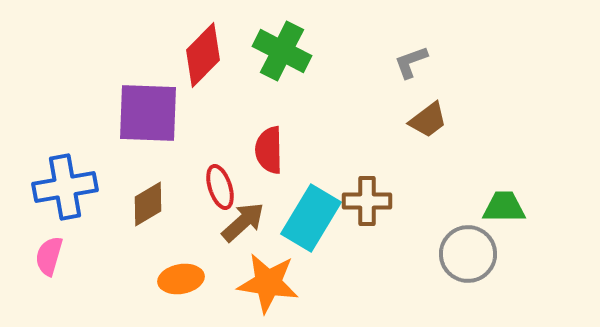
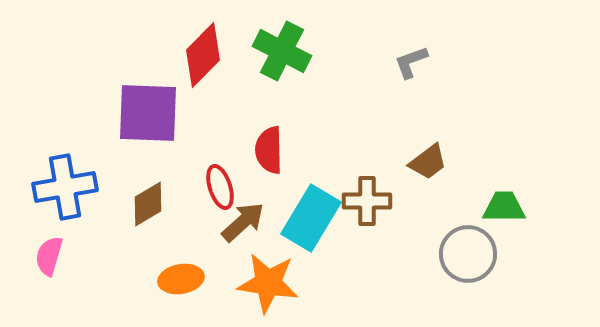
brown trapezoid: moved 42 px down
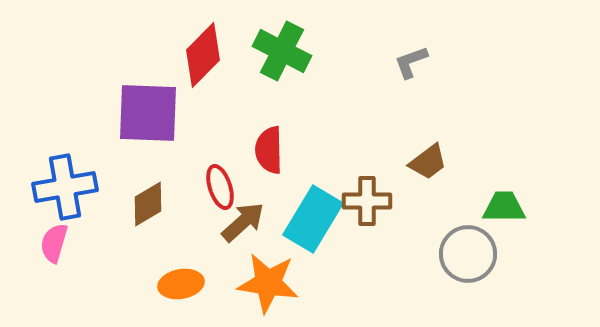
cyan rectangle: moved 2 px right, 1 px down
pink semicircle: moved 5 px right, 13 px up
orange ellipse: moved 5 px down
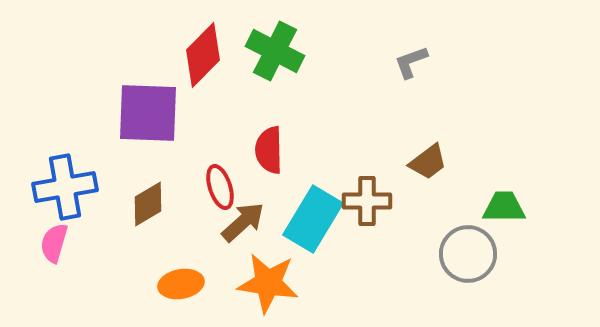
green cross: moved 7 px left
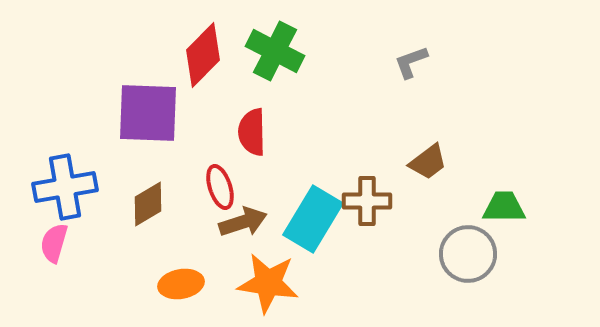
red semicircle: moved 17 px left, 18 px up
brown arrow: rotated 24 degrees clockwise
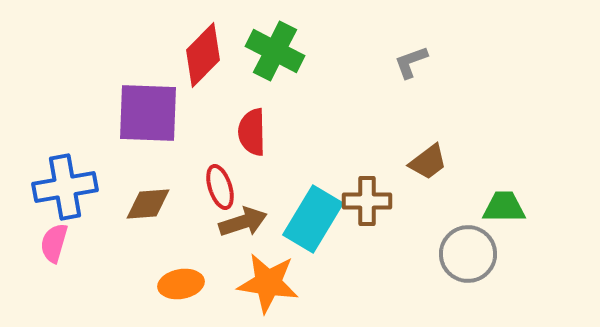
brown diamond: rotated 27 degrees clockwise
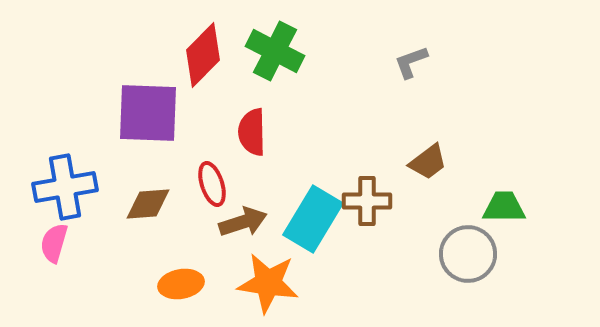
red ellipse: moved 8 px left, 3 px up
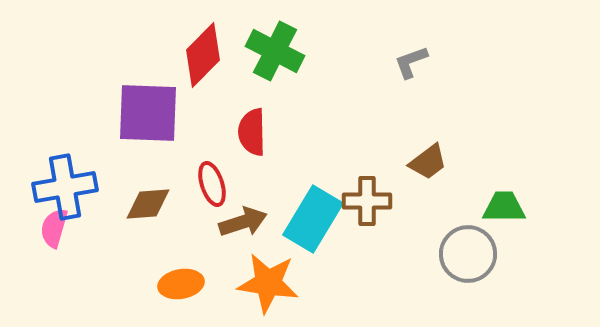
pink semicircle: moved 15 px up
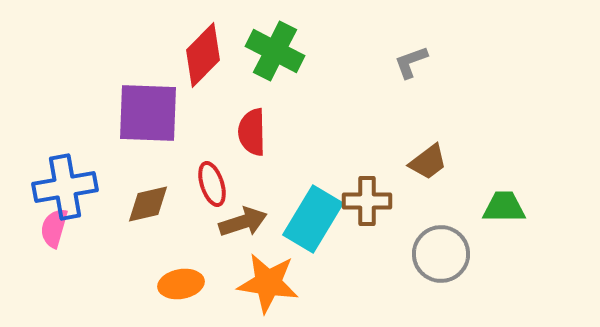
brown diamond: rotated 9 degrees counterclockwise
gray circle: moved 27 px left
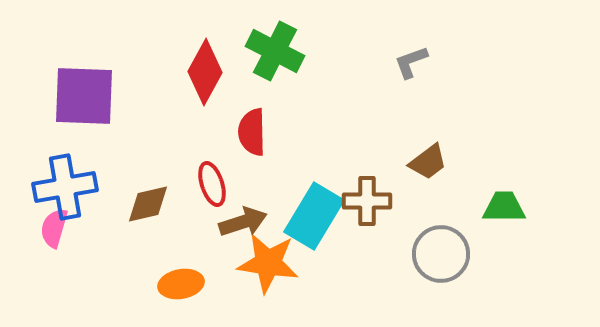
red diamond: moved 2 px right, 17 px down; rotated 16 degrees counterclockwise
purple square: moved 64 px left, 17 px up
cyan rectangle: moved 1 px right, 3 px up
orange star: moved 20 px up
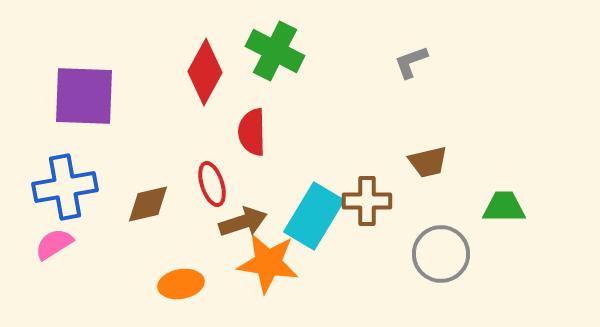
brown trapezoid: rotated 24 degrees clockwise
pink semicircle: moved 16 px down; rotated 42 degrees clockwise
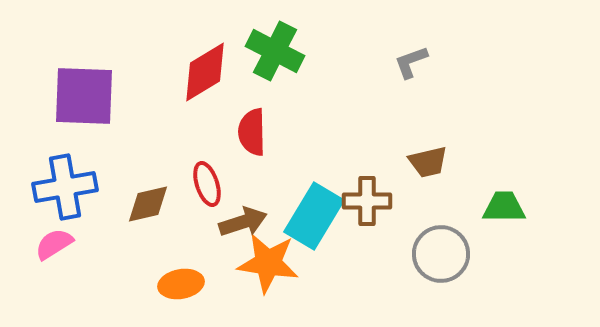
red diamond: rotated 30 degrees clockwise
red ellipse: moved 5 px left
